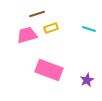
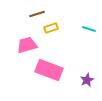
pink trapezoid: moved 10 px down
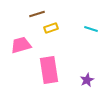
cyan line: moved 2 px right
pink trapezoid: moved 6 px left
pink rectangle: rotated 60 degrees clockwise
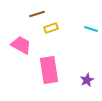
pink trapezoid: rotated 45 degrees clockwise
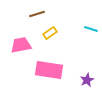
yellow rectangle: moved 1 px left, 5 px down; rotated 16 degrees counterclockwise
pink trapezoid: rotated 40 degrees counterclockwise
pink rectangle: rotated 72 degrees counterclockwise
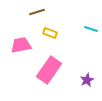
brown line: moved 2 px up
yellow rectangle: rotated 56 degrees clockwise
pink rectangle: rotated 64 degrees counterclockwise
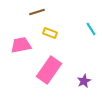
cyan line: rotated 40 degrees clockwise
purple star: moved 3 px left, 1 px down
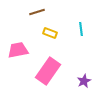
cyan line: moved 10 px left; rotated 24 degrees clockwise
pink trapezoid: moved 3 px left, 5 px down
pink rectangle: moved 1 px left, 1 px down
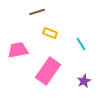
cyan line: moved 15 px down; rotated 24 degrees counterclockwise
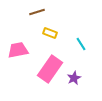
pink rectangle: moved 2 px right, 2 px up
purple star: moved 10 px left, 3 px up
